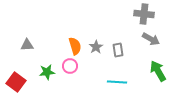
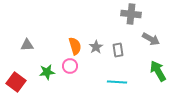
gray cross: moved 13 px left
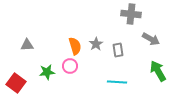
gray star: moved 3 px up
red square: moved 1 px down
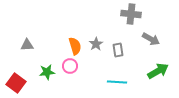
green arrow: rotated 90 degrees clockwise
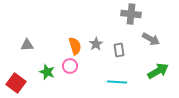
gray rectangle: moved 1 px right
green star: rotated 28 degrees clockwise
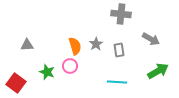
gray cross: moved 10 px left
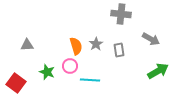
orange semicircle: moved 1 px right
cyan line: moved 27 px left, 2 px up
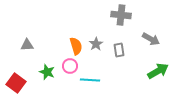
gray cross: moved 1 px down
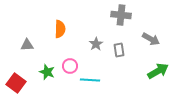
orange semicircle: moved 16 px left, 17 px up; rotated 18 degrees clockwise
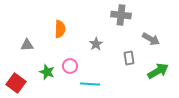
gray rectangle: moved 10 px right, 8 px down
cyan line: moved 4 px down
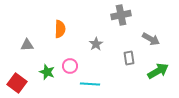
gray cross: rotated 18 degrees counterclockwise
red square: moved 1 px right
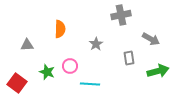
green arrow: rotated 15 degrees clockwise
